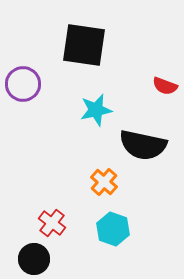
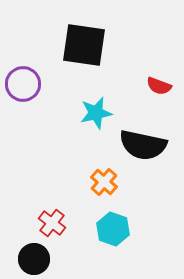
red semicircle: moved 6 px left
cyan star: moved 3 px down
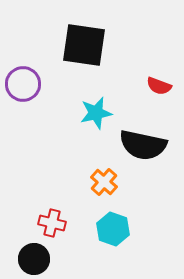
red cross: rotated 24 degrees counterclockwise
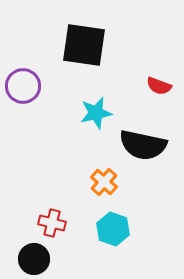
purple circle: moved 2 px down
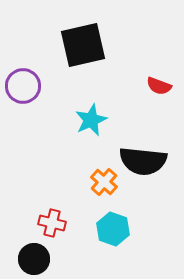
black square: moved 1 px left; rotated 21 degrees counterclockwise
cyan star: moved 5 px left, 7 px down; rotated 12 degrees counterclockwise
black semicircle: moved 16 px down; rotated 6 degrees counterclockwise
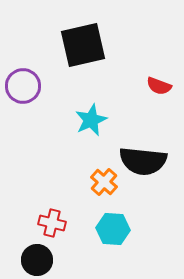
cyan hexagon: rotated 16 degrees counterclockwise
black circle: moved 3 px right, 1 px down
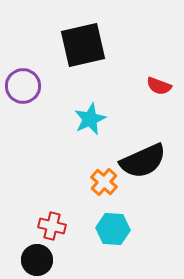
cyan star: moved 1 px left, 1 px up
black semicircle: rotated 30 degrees counterclockwise
red cross: moved 3 px down
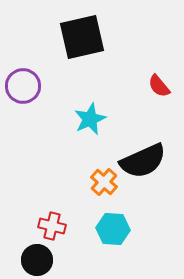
black square: moved 1 px left, 8 px up
red semicircle: rotated 30 degrees clockwise
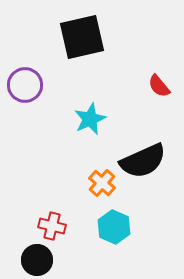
purple circle: moved 2 px right, 1 px up
orange cross: moved 2 px left, 1 px down
cyan hexagon: moved 1 px right, 2 px up; rotated 20 degrees clockwise
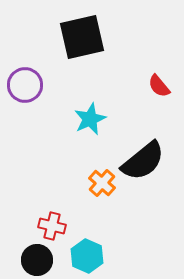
black semicircle: rotated 15 degrees counterclockwise
cyan hexagon: moved 27 px left, 29 px down
